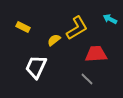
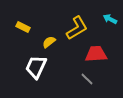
yellow semicircle: moved 5 px left, 2 px down
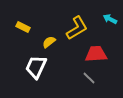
gray line: moved 2 px right, 1 px up
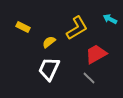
red trapezoid: rotated 25 degrees counterclockwise
white trapezoid: moved 13 px right, 2 px down
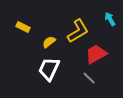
cyan arrow: rotated 32 degrees clockwise
yellow L-shape: moved 1 px right, 3 px down
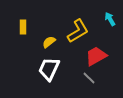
yellow rectangle: rotated 64 degrees clockwise
red trapezoid: moved 2 px down
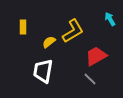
yellow L-shape: moved 5 px left
white trapezoid: moved 6 px left, 2 px down; rotated 15 degrees counterclockwise
gray line: moved 1 px right, 1 px down
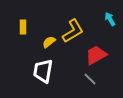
red trapezoid: moved 1 px up
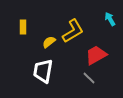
gray line: moved 1 px left, 1 px up
